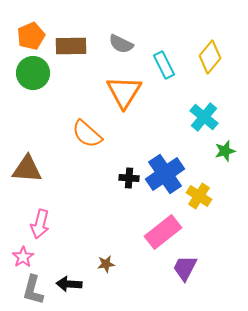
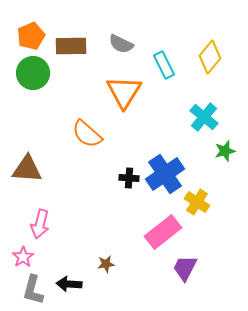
yellow cross: moved 2 px left, 6 px down
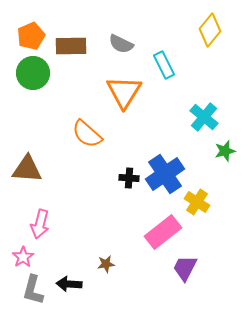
yellow diamond: moved 27 px up
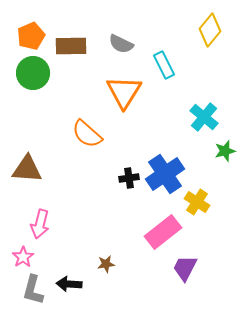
black cross: rotated 12 degrees counterclockwise
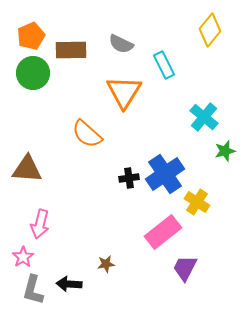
brown rectangle: moved 4 px down
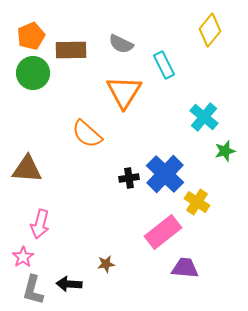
blue cross: rotated 12 degrees counterclockwise
purple trapezoid: rotated 68 degrees clockwise
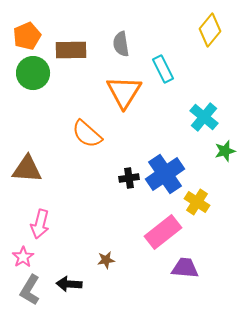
orange pentagon: moved 4 px left
gray semicircle: rotated 55 degrees clockwise
cyan rectangle: moved 1 px left, 4 px down
blue cross: rotated 12 degrees clockwise
brown star: moved 4 px up
gray L-shape: moved 3 px left; rotated 16 degrees clockwise
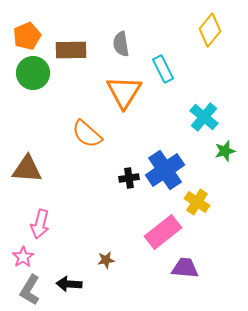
blue cross: moved 4 px up
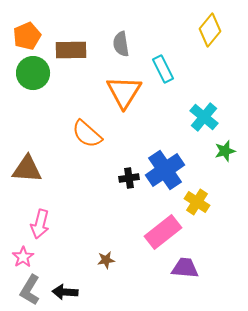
black arrow: moved 4 px left, 8 px down
